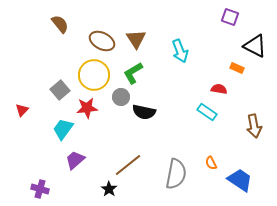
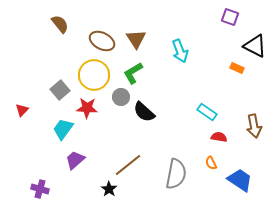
red semicircle: moved 48 px down
red star: rotated 10 degrees clockwise
black semicircle: rotated 30 degrees clockwise
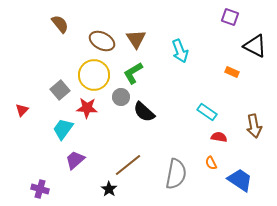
orange rectangle: moved 5 px left, 4 px down
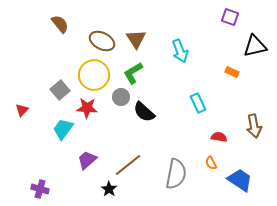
black triangle: rotated 40 degrees counterclockwise
cyan rectangle: moved 9 px left, 9 px up; rotated 30 degrees clockwise
purple trapezoid: moved 12 px right
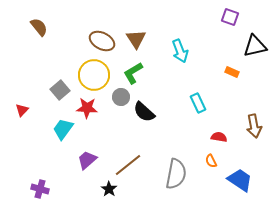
brown semicircle: moved 21 px left, 3 px down
orange semicircle: moved 2 px up
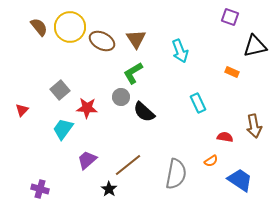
yellow circle: moved 24 px left, 48 px up
red semicircle: moved 6 px right
orange semicircle: rotated 96 degrees counterclockwise
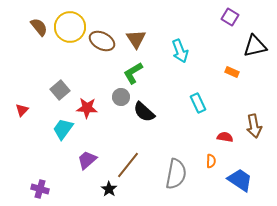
purple square: rotated 12 degrees clockwise
orange semicircle: rotated 56 degrees counterclockwise
brown line: rotated 12 degrees counterclockwise
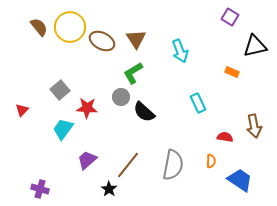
gray semicircle: moved 3 px left, 9 px up
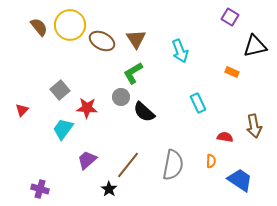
yellow circle: moved 2 px up
